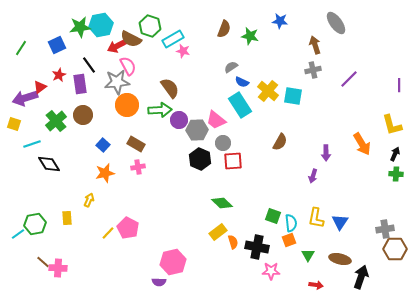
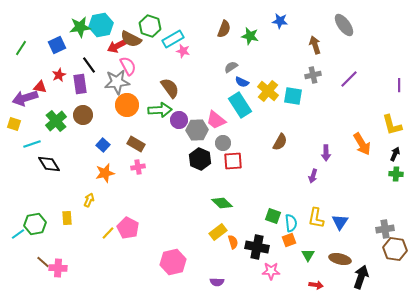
gray ellipse at (336, 23): moved 8 px right, 2 px down
gray cross at (313, 70): moved 5 px down
red triangle at (40, 87): rotated 48 degrees clockwise
brown hexagon at (395, 249): rotated 10 degrees clockwise
purple semicircle at (159, 282): moved 58 px right
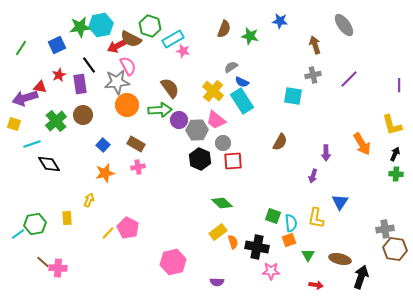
yellow cross at (268, 91): moved 55 px left
cyan rectangle at (240, 105): moved 2 px right, 4 px up
blue triangle at (340, 222): moved 20 px up
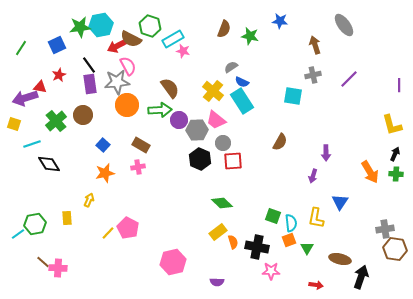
purple rectangle at (80, 84): moved 10 px right
brown rectangle at (136, 144): moved 5 px right, 1 px down
orange arrow at (362, 144): moved 8 px right, 28 px down
green triangle at (308, 255): moved 1 px left, 7 px up
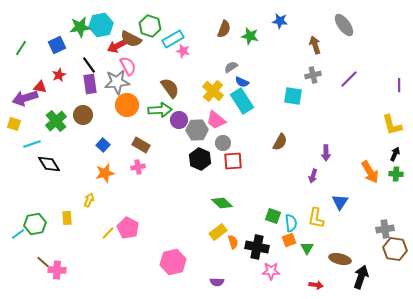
pink cross at (58, 268): moved 1 px left, 2 px down
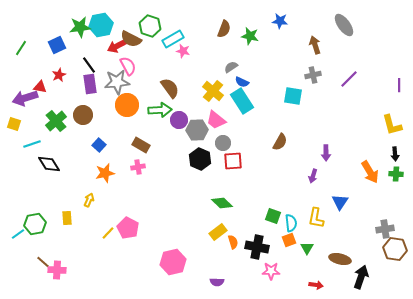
blue square at (103, 145): moved 4 px left
black arrow at (395, 154): rotated 152 degrees clockwise
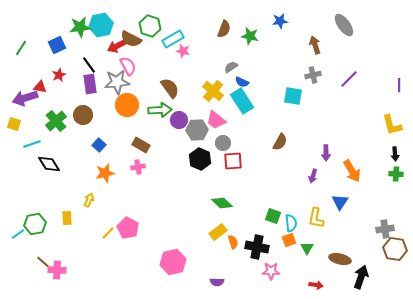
blue star at (280, 21): rotated 14 degrees counterclockwise
orange arrow at (370, 172): moved 18 px left, 1 px up
